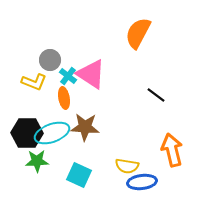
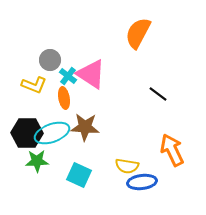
yellow L-shape: moved 3 px down
black line: moved 2 px right, 1 px up
orange arrow: rotated 12 degrees counterclockwise
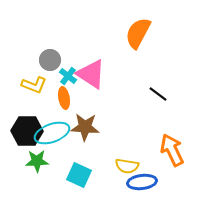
black hexagon: moved 2 px up
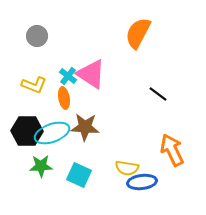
gray circle: moved 13 px left, 24 px up
green star: moved 4 px right, 5 px down
yellow semicircle: moved 2 px down
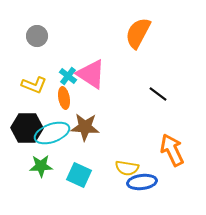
black hexagon: moved 3 px up
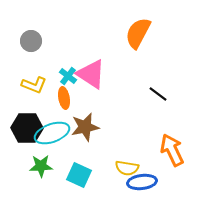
gray circle: moved 6 px left, 5 px down
brown star: rotated 16 degrees counterclockwise
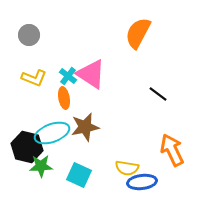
gray circle: moved 2 px left, 6 px up
yellow L-shape: moved 7 px up
black hexagon: moved 19 px down; rotated 12 degrees clockwise
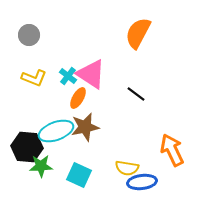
black line: moved 22 px left
orange ellipse: moved 14 px right; rotated 40 degrees clockwise
cyan ellipse: moved 4 px right, 2 px up
black hexagon: rotated 8 degrees counterclockwise
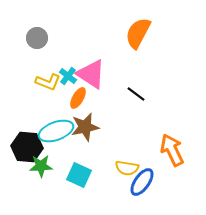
gray circle: moved 8 px right, 3 px down
yellow L-shape: moved 14 px right, 4 px down
blue ellipse: rotated 48 degrees counterclockwise
